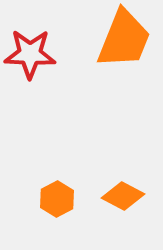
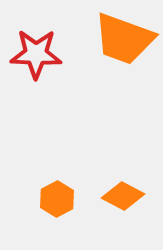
orange trapezoid: rotated 88 degrees clockwise
red star: moved 6 px right
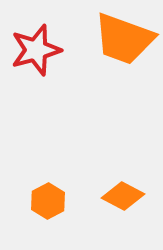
red star: moved 4 px up; rotated 18 degrees counterclockwise
orange hexagon: moved 9 px left, 2 px down
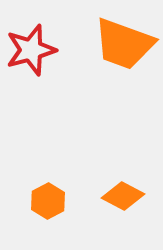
orange trapezoid: moved 5 px down
red star: moved 5 px left
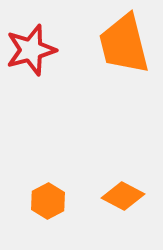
orange trapezoid: rotated 56 degrees clockwise
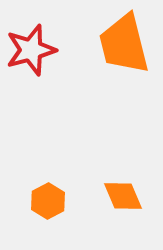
orange diamond: rotated 39 degrees clockwise
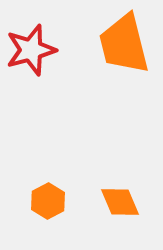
orange diamond: moved 3 px left, 6 px down
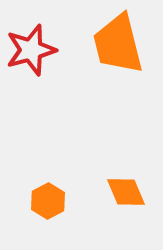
orange trapezoid: moved 6 px left
orange diamond: moved 6 px right, 10 px up
